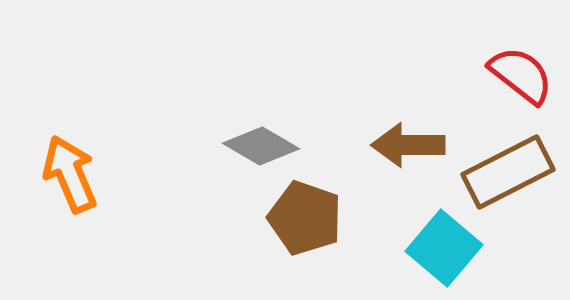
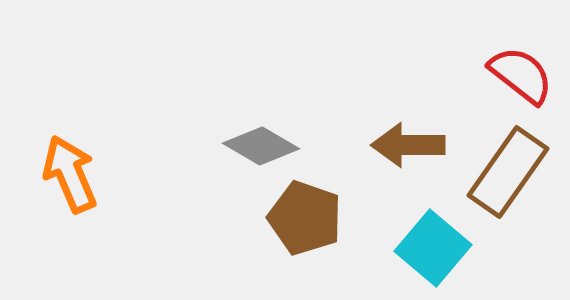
brown rectangle: rotated 28 degrees counterclockwise
cyan square: moved 11 px left
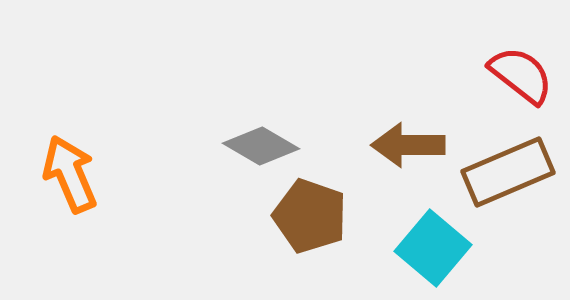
brown rectangle: rotated 32 degrees clockwise
brown pentagon: moved 5 px right, 2 px up
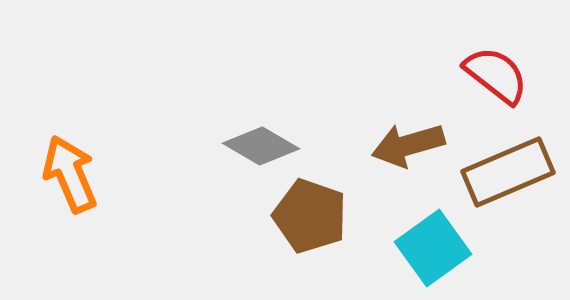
red semicircle: moved 25 px left
brown arrow: rotated 16 degrees counterclockwise
cyan square: rotated 14 degrees clockwise
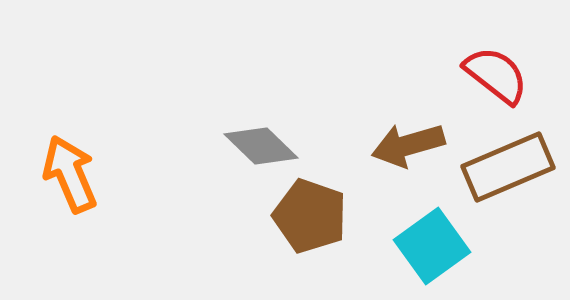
gray diamond: rotated 14 degrees clockwise
brown rectangle: moved 5 px up
cyan square: moved 1 px left, 2 px up
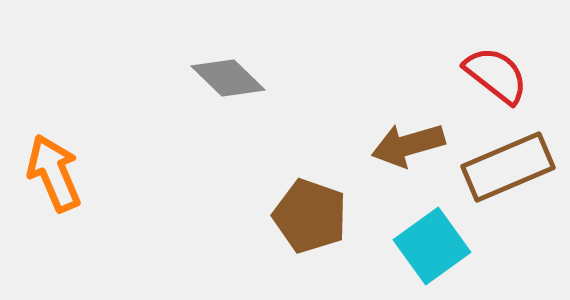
gray diamond: moved 33 px left, 68 px up
orange arrow: moved 16 px left, 1 px up
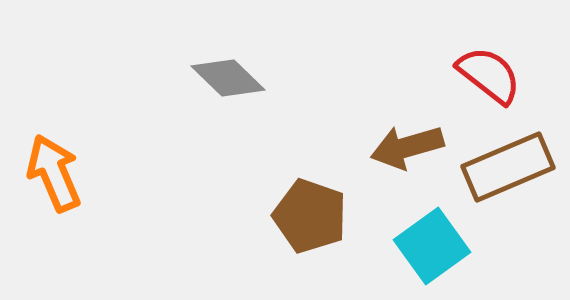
red semicircle: moved 7 px left
brown arrow: moved 1 px left, 2 px down
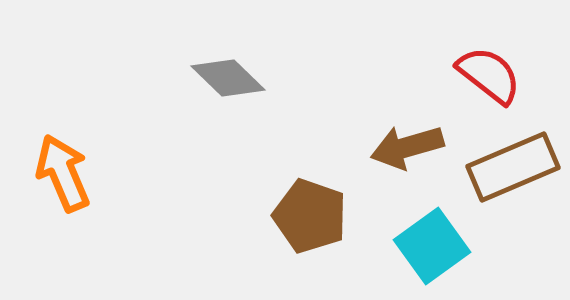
brown rectangle: moved 5 px right
orange arrow: moved 9 px right
